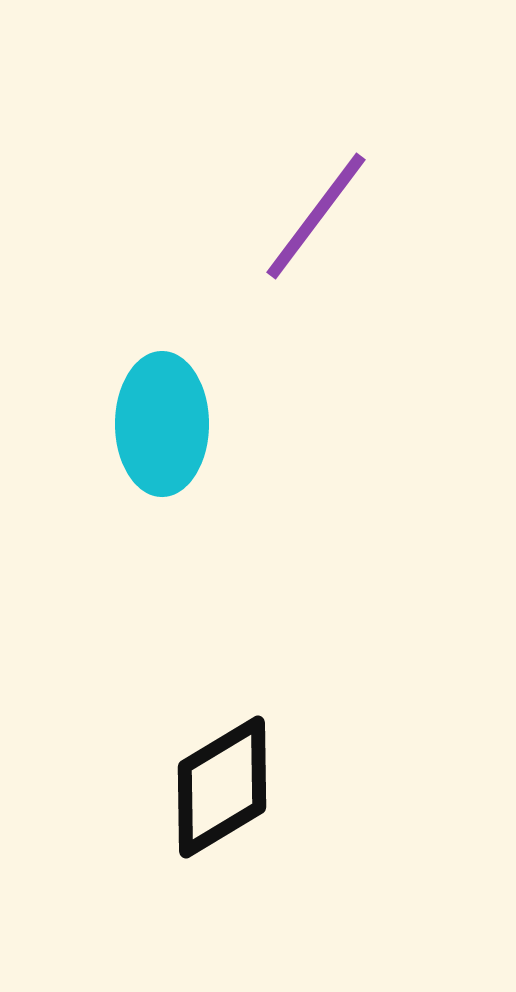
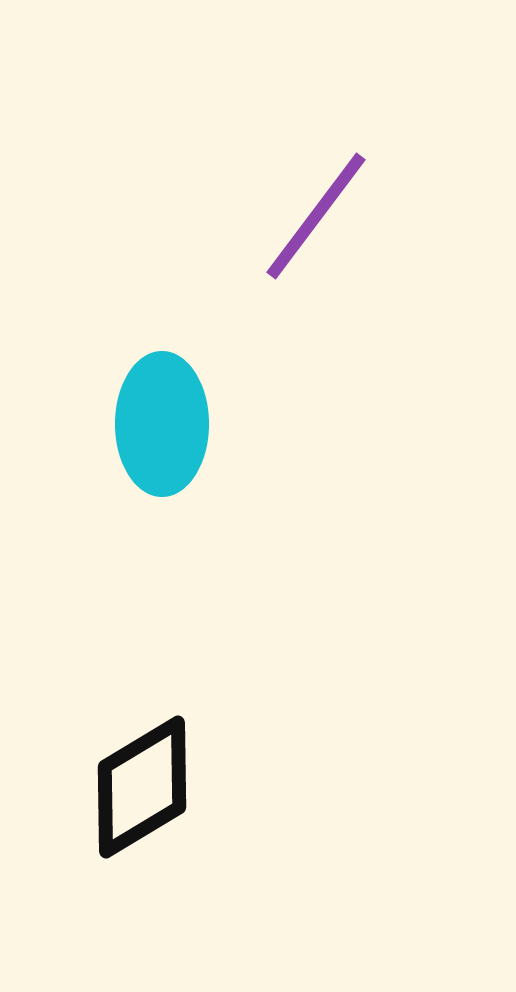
black diamond: moved 80 px left
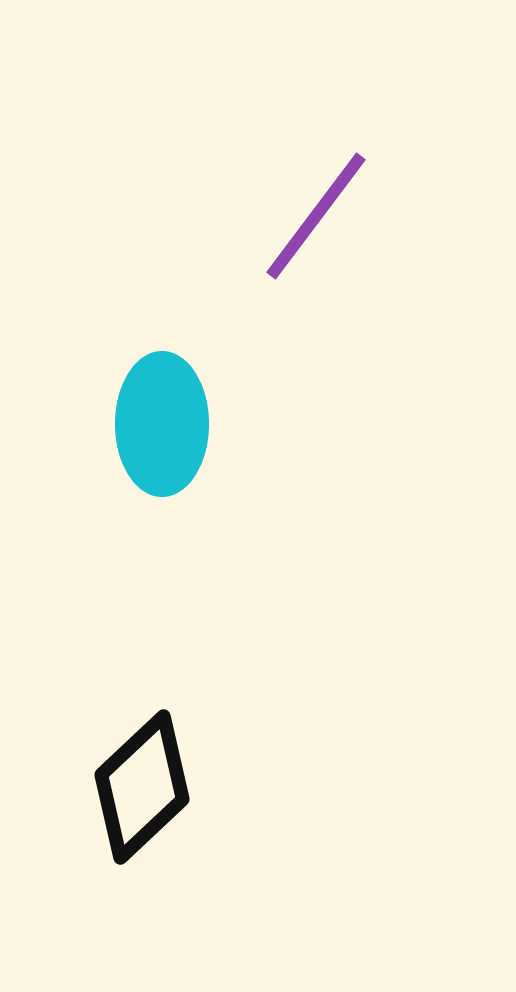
black diamond: rotated 12 degrees counterclockwise
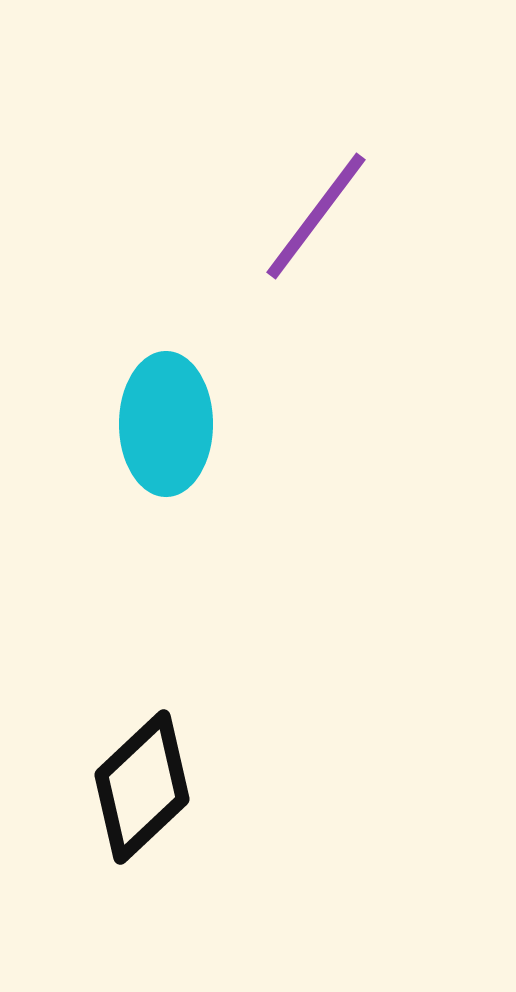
cyan ellipse: moved 4 px right
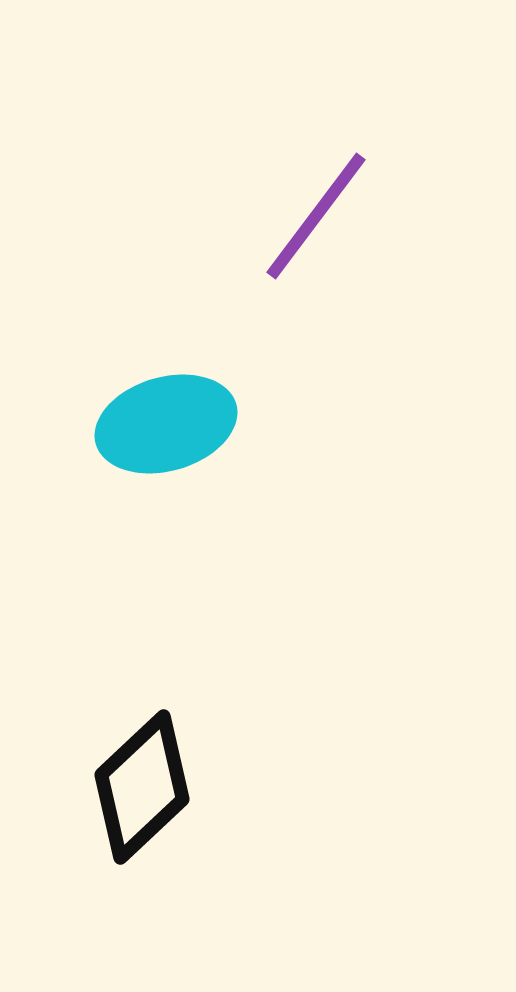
cyan ellipse: rotated 74 degrees clockwise
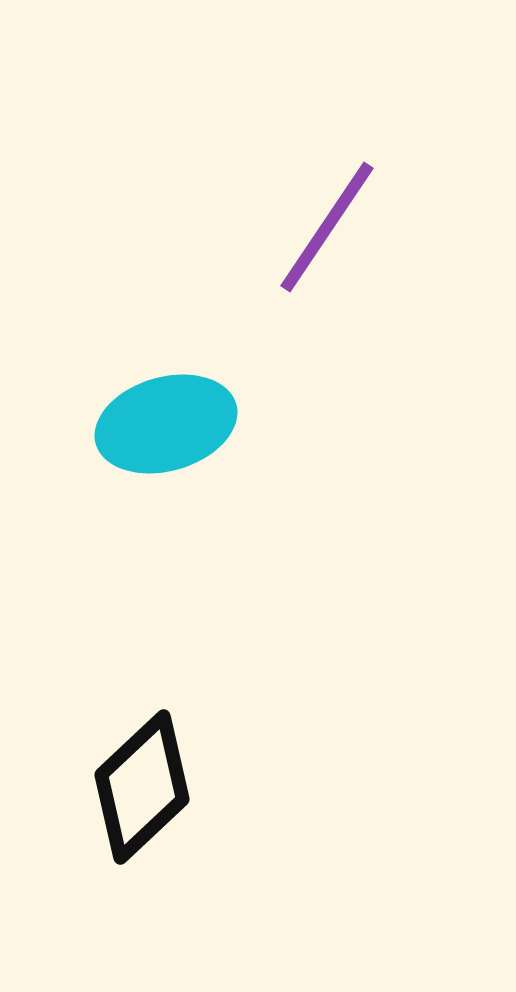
purple line: moved 11 px right, 11 px down; rotated 3 degrees counterclockwise
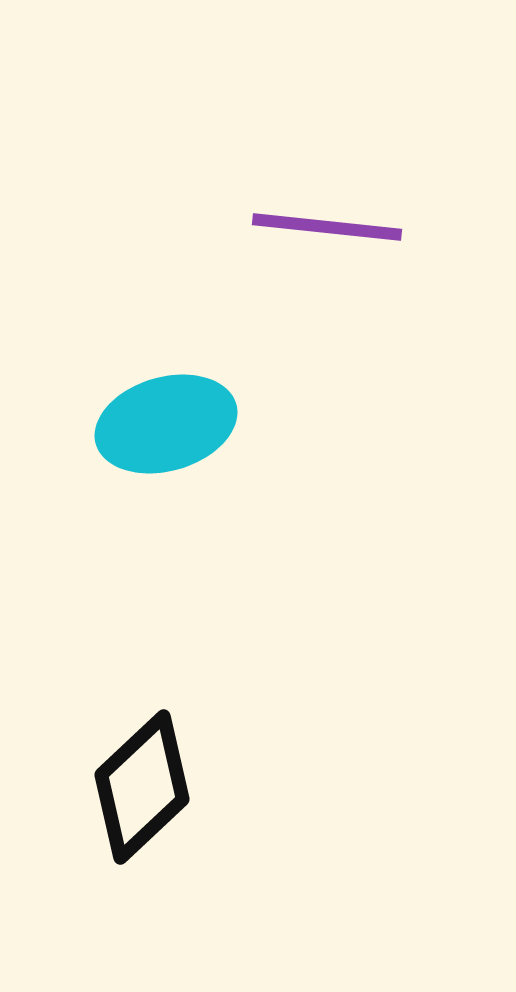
purple line: rotated 62 degrees clockwise
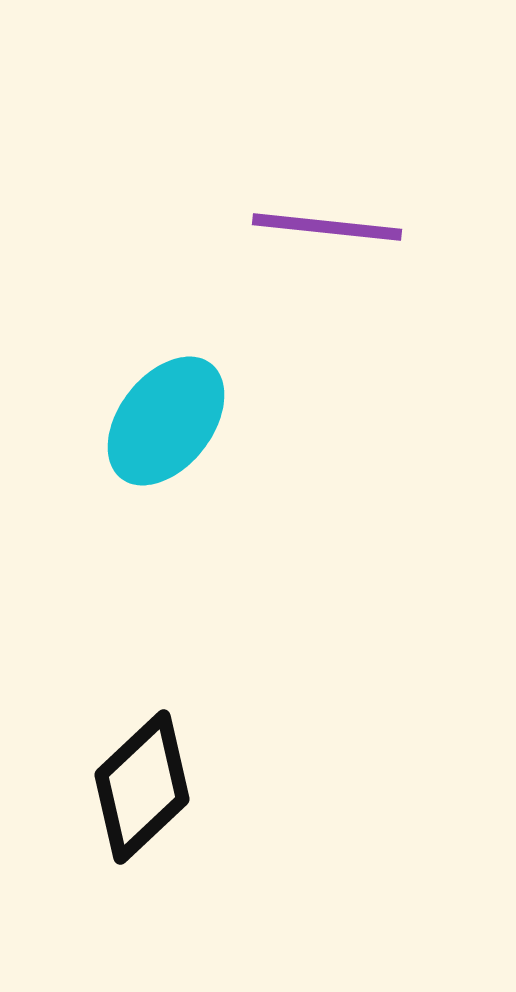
cyan ellipse: moved 3 px up; rotated 36 degrees counterclockwise
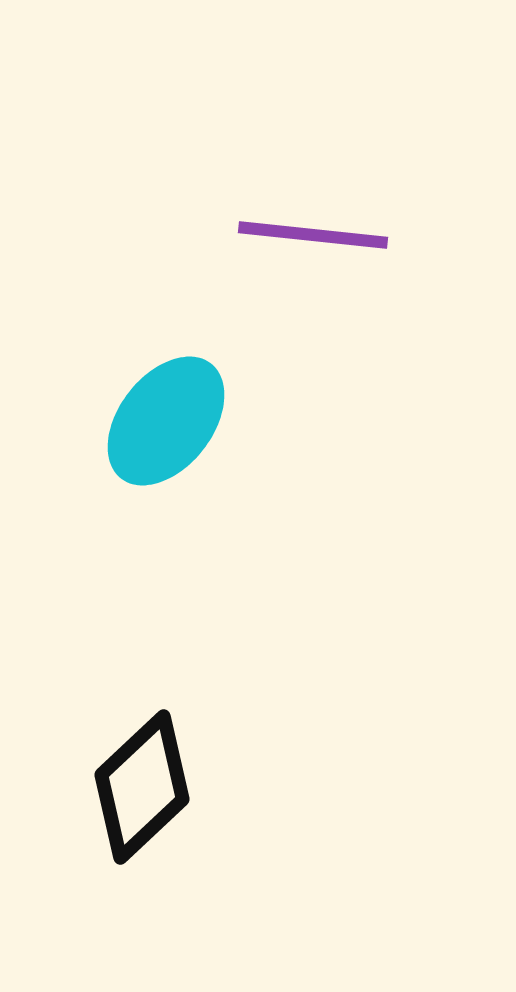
purple line: moved 14 px left, 8 px down
